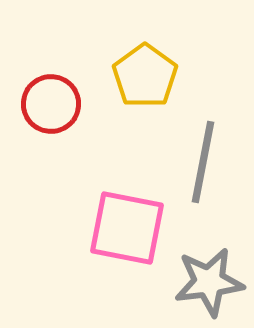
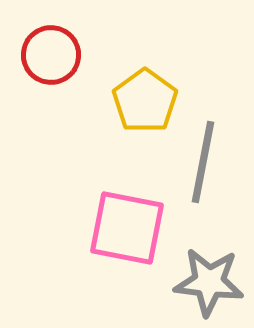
yellow pentagon: moved 25 px down
red circle: moved 49 px up
gray star: rotated 14 degrees clockwise
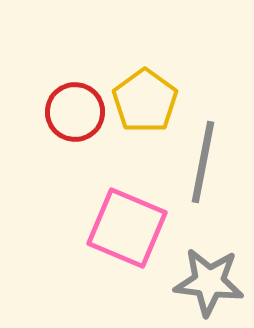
red circle: moved 24 px right, 57 px down
pink square: rotated 12 degrees clockwise
